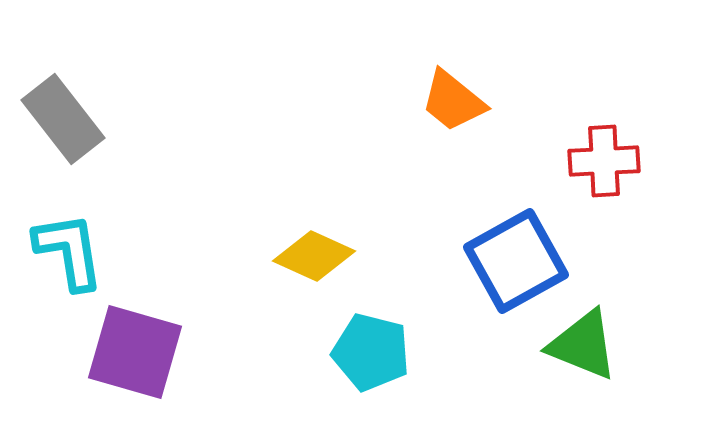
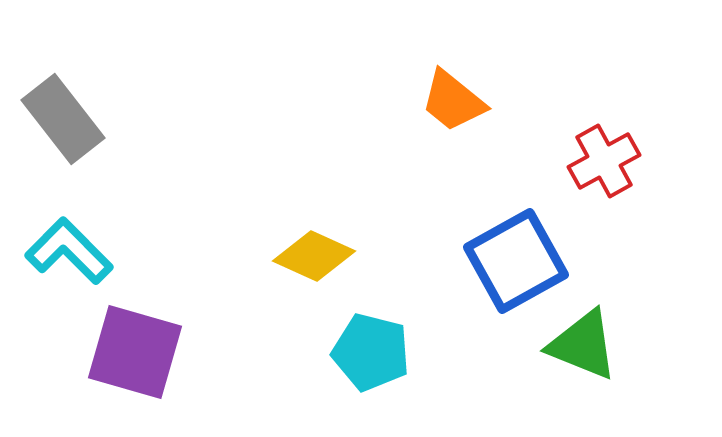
red cross: rotated 26 degrees counterclockwise
cyan L-shape: rotated 36 degrees counterclockwise
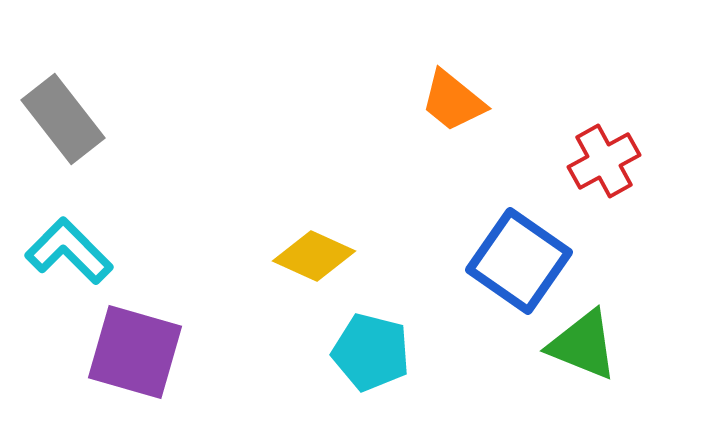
blue square: moved 3 px right; rotated 26 degrees counterclockwise
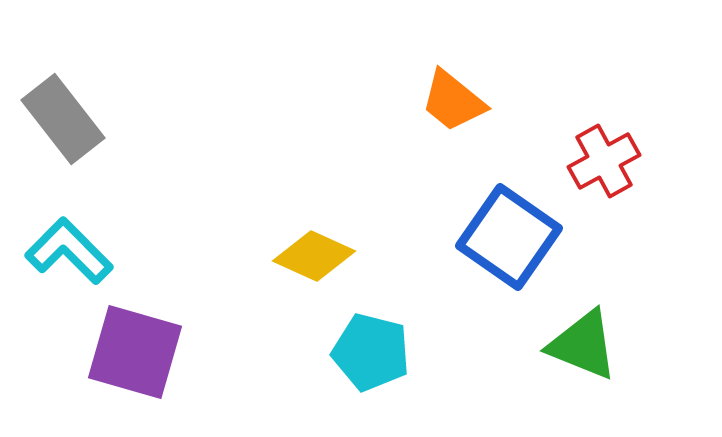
blue square: moved 10 px left, 24 px up
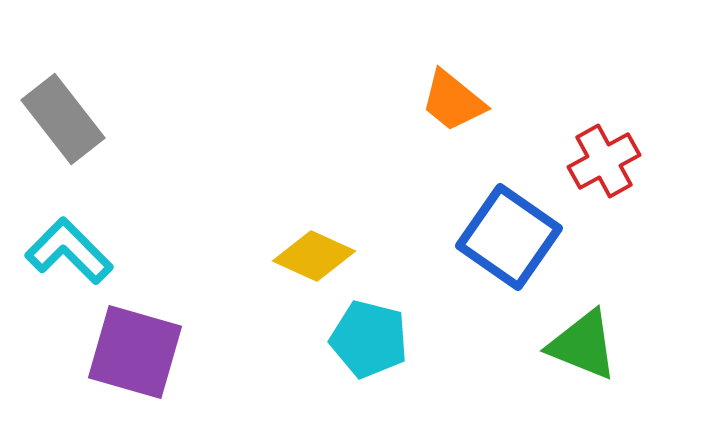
cyan pentagon: moved 2 px left, 13 px up
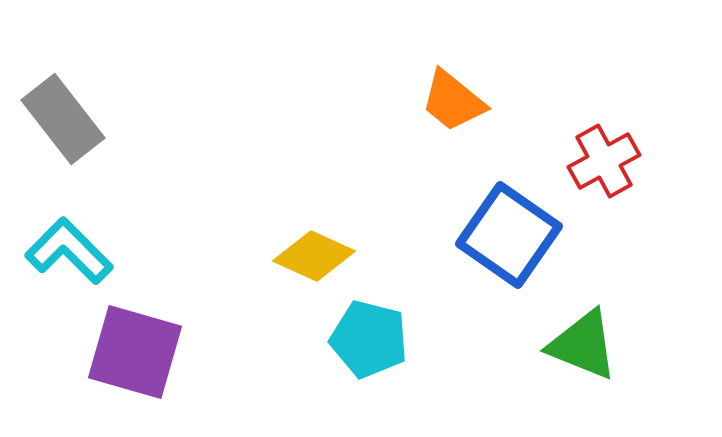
blue square: moved 2 px up
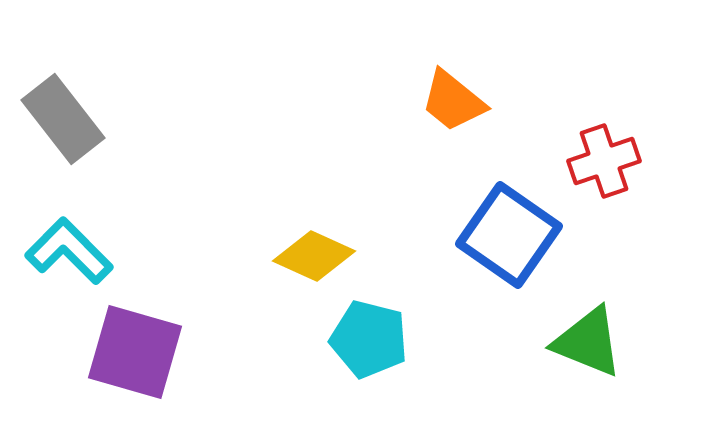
red cross: rotated 10 degrees clockwise
green triangle: moved 5 px right, 3 px up
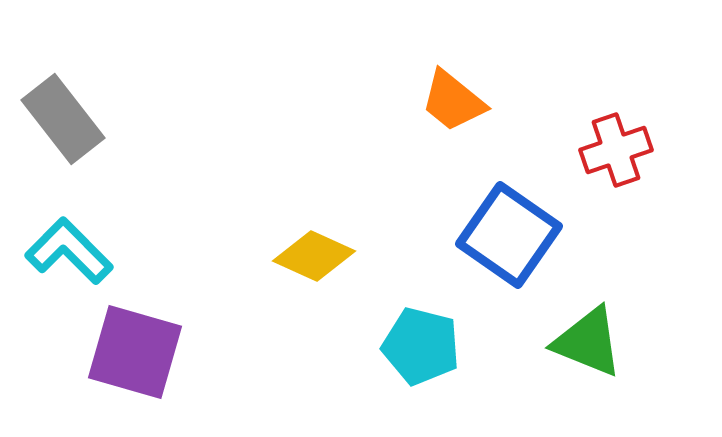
red cross: moved 12 px right, 11 px up
cyan pentagon: moved 52 px right, 7 px down
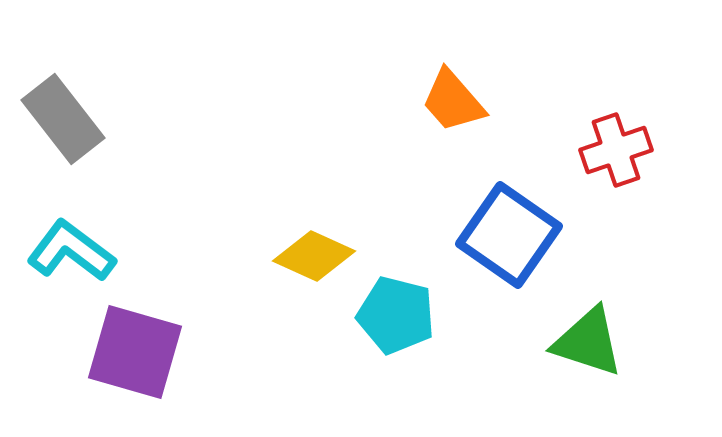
orange trapezoid: rotated 10 degrees clockwise
cyan L-shape: moved 2 px right; rotated 8 degrees counterclockwise
green triangle: rotated 4 degrees counterclockwise
cyan pentagon: moved 25 px left, 31 px up
